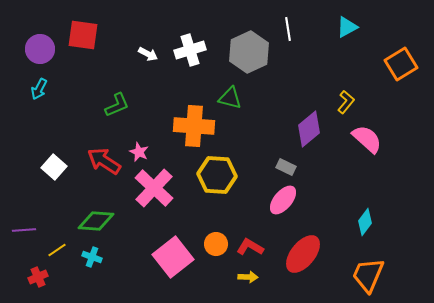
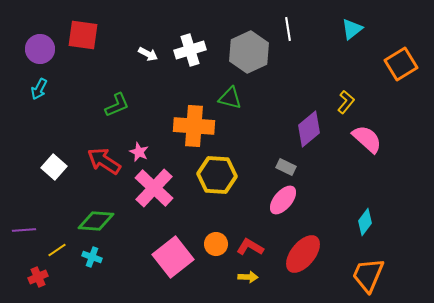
cyan triangle: moved 5 px right, 2 px down; rotated 10 degrees counterclockwise
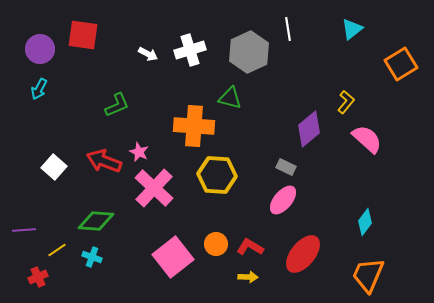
red arrow: rotated 12 degrees counterclockwise
